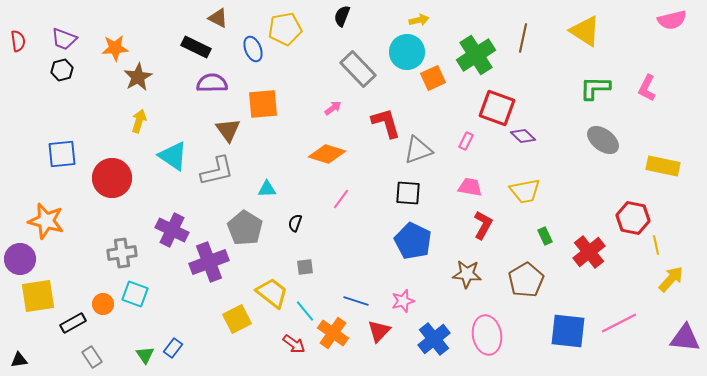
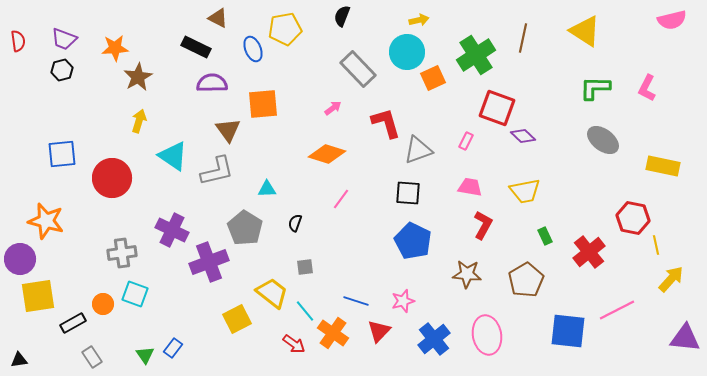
pink line at (619, 323): moved 2 px left, 13 px up
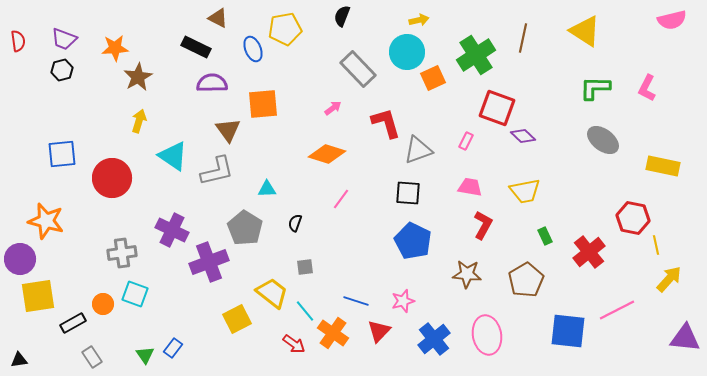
yellow arrow at (671, 279): moved 2 px left
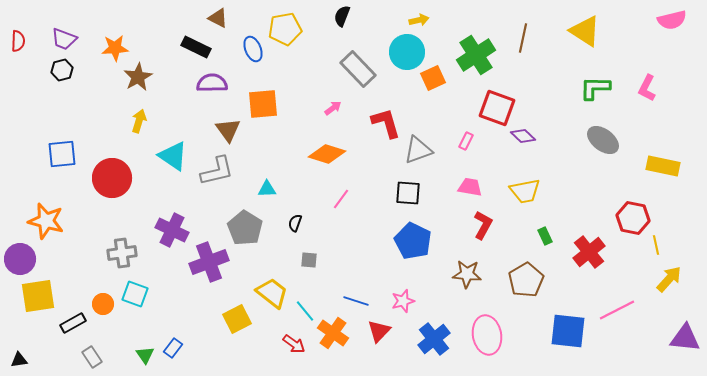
red semicircle at (18, 41): rotated 10 degrees clockwise
gray square at (305, 267): moved 4 px right, 7 px up; rotated 12 degrees clockwise
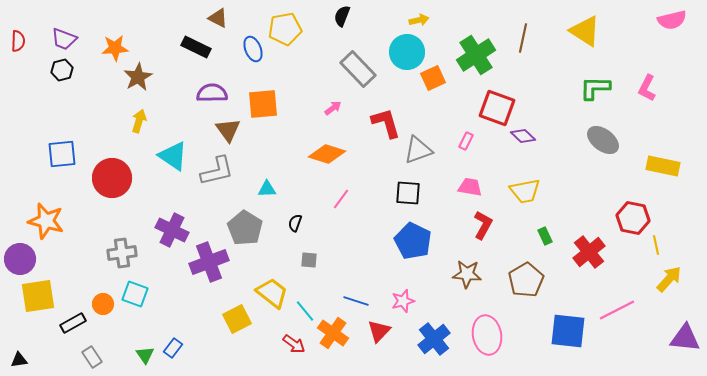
purple semicircle at (212, 83): moved 10 px down
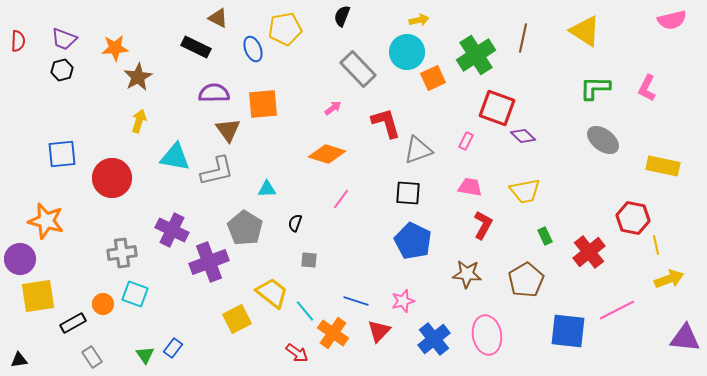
purple semicircle at (212, 93): moved 2 px right
cyan triangle at (173, 156): moved 2 px right, 1 px down; rotated 24 degrees counterclockwise
yellow arrow at (669, 279): rotated 28 degrees clockwise
red arrow at (294, 344): moved 3 px right, 9 px down
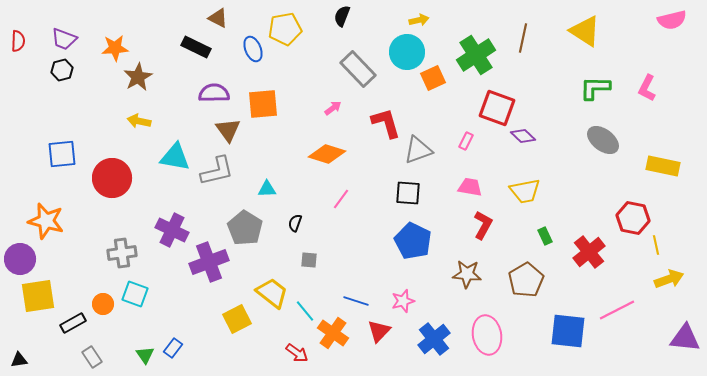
yellow arrow at (139, 121): rotated 95 degrees counterclockwise
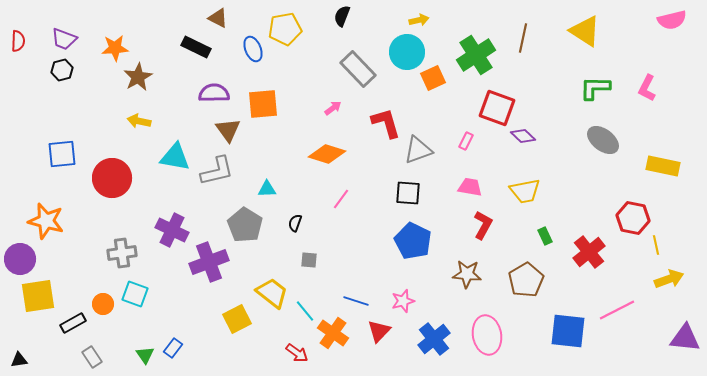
gray pentagon at (245, 228): moved 3 px up
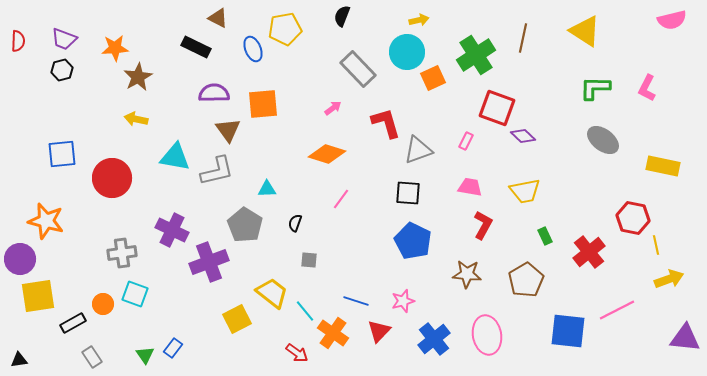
yellow arrow at (139, 121): moved 3 px left, 2 px up
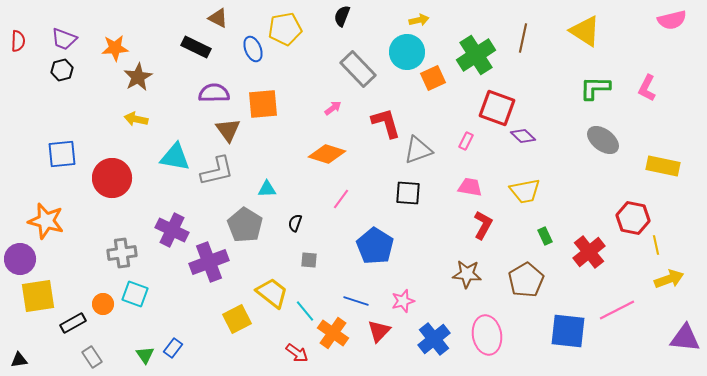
blue pentagon at (413, 241): moved 38 px left, 5 px down; rotated 6 degrees clockwise
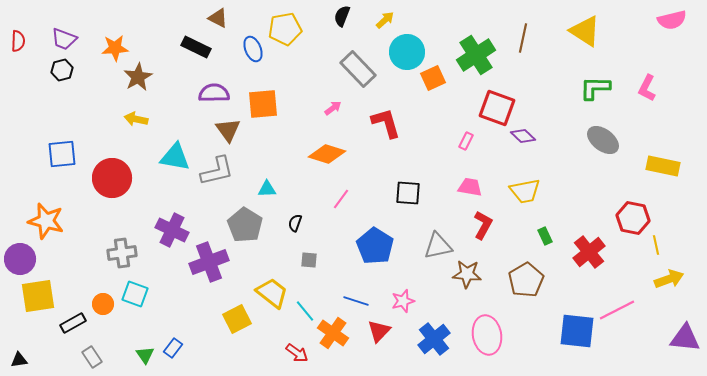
yellow arrow at (419, 20): moved 34 px left; rotated 30 degrees counterclockwise
gray triangle at (418, 150): moved 20 px right, 96 px down; rotated 8 degrees clockwise
blue square at (568, 331): moved 9 px right
